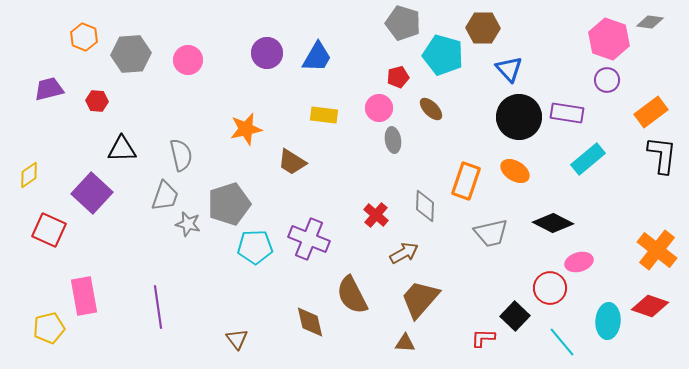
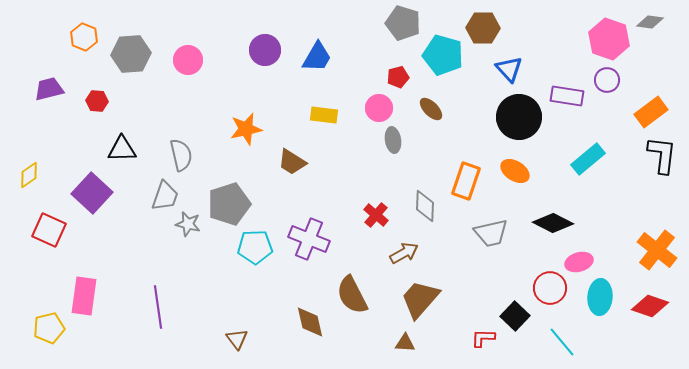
purple circle at (267, 53): moved 2 px left, 3 px up
purple rectangle at (567, 113): moved 17 px up
pink rectangle at (84, 296): rotated 18 degrees clockwise
cyan ellipse at (608, 321): moved 8 px left, 24 px up
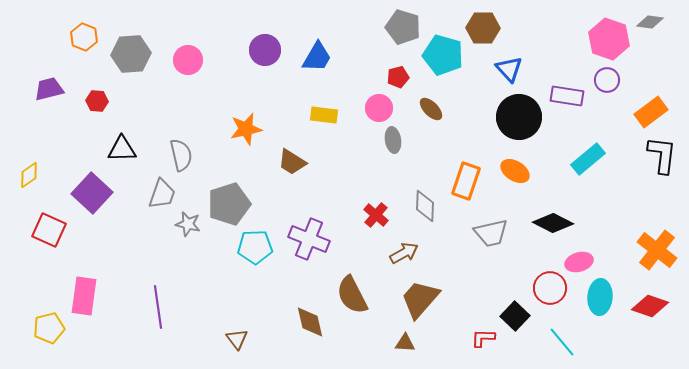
gray pentagon at (403, 23): moved 4 px down
gray trapezoid at (165, 196): moved 3 px left, 2 px up
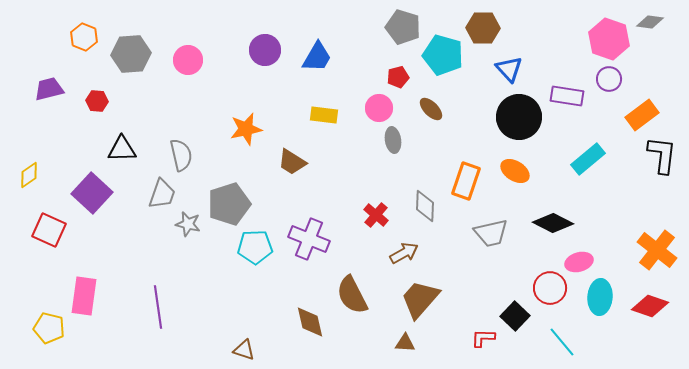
purple circle at (607, 80): moved 2 px right, 1 px up
orange rectangle at (651, 112): moved 9 px left, 3 px down
yellow pentagon at (49, 328): rotated 28 degrees clockwise
brown triangle at (237, 339): moved 7 px right, 11 px down; rotated 35 degrees counterclockwise
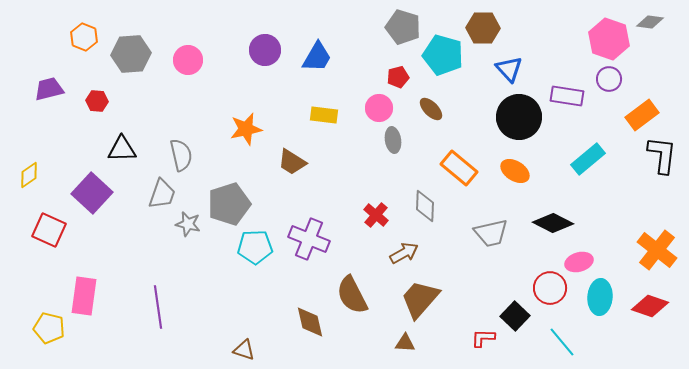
orange rectangle at (466, 181): moved 7 px left, 13 px up; rotated 69 degrees counterclockwise
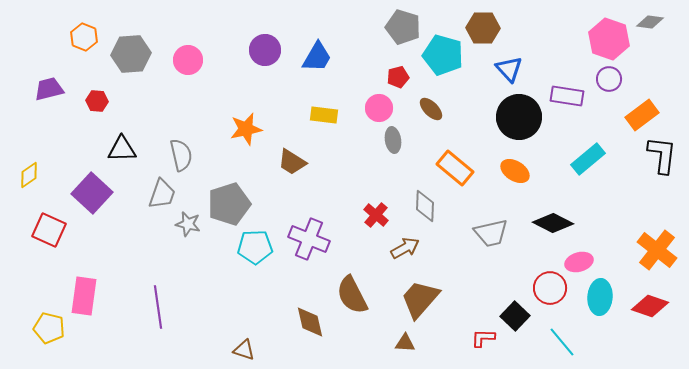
orange rectangle at (459, 168): moved 4 px left
brown arrow at (404, 253): moved 1 px right, 5 px up
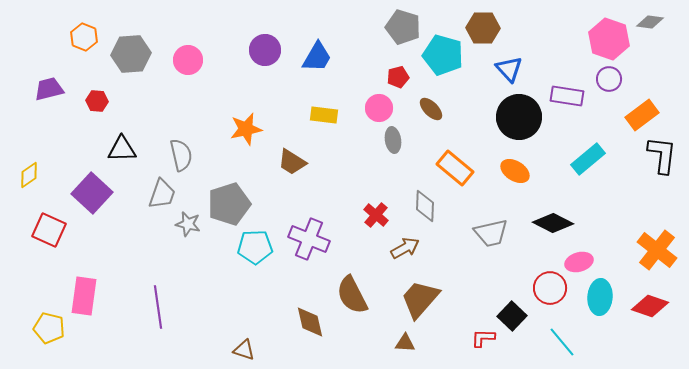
black square at (515, 316): moved 3 px left
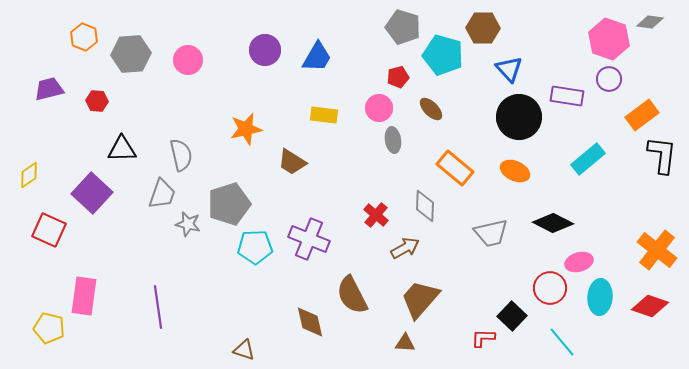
orange ellipse at (515, 171): rotated 8 degrees counterclockwise
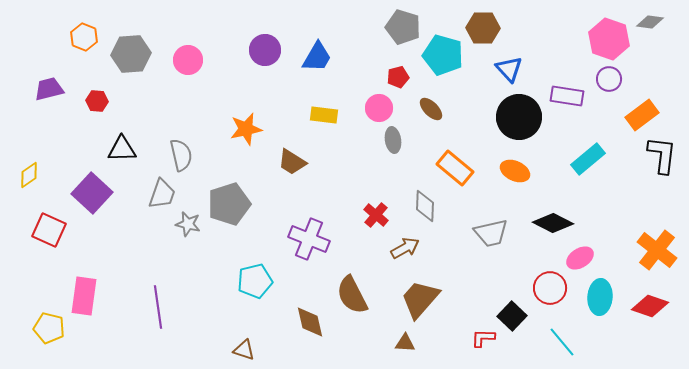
cyan pentagon at (255, 247): moved 34 px down; rotated 12 degrees counterclockwise
pink ellipse at (579, 262): moved 1 px right, 4 px up; rotated 16 degrees counterclockwise
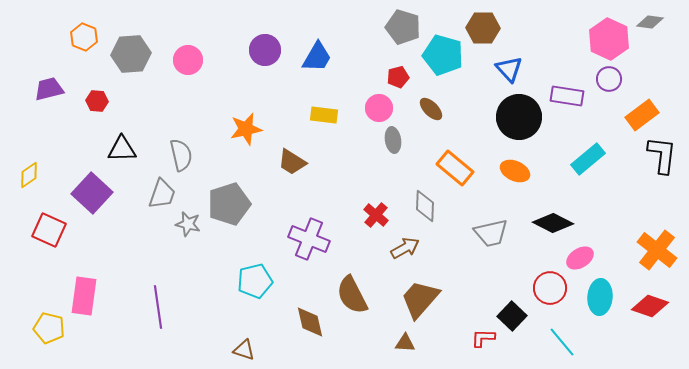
pink hexagon at (609, 39): rotated 6 degrees clockwise
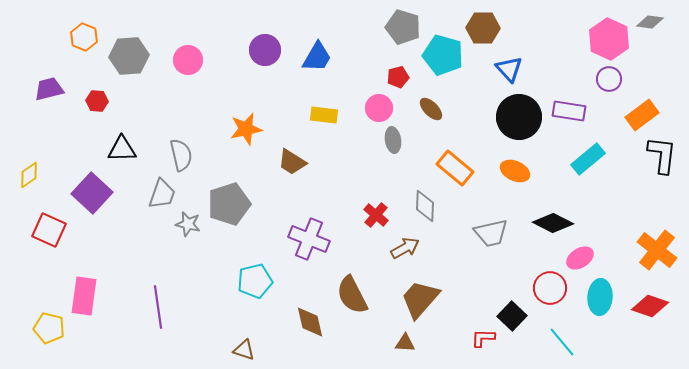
gray hexagon at (131, 54): moved 2 px left, 2 px down
purple rectangle at (567, 96): moved 2 px right, 15 px down
